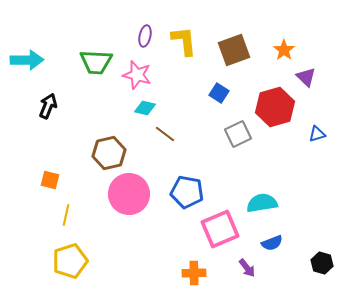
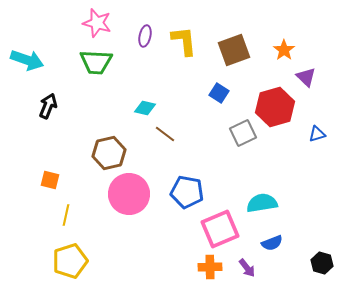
cyan arrow: rotated 20 degrees clockwise
pink star: moved 40 px left, 52 px up
gray square: moved 5 px right, 1 px up
orange cross: moved 16 px right, 6 px up
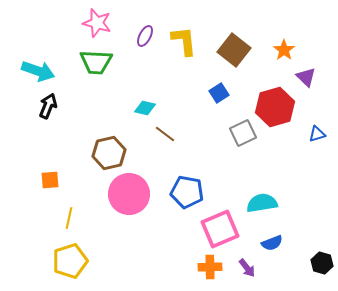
purple ellipse: rotated 15 degrees clockwise
brown square: rotated 32 degrees counterclockwise
cyan arrow: moved 11 px right, 11 px down
blue square: rotated 24 degrees clockwise
orange square: rotated 18 degrees counterclockwise
yellow line: moved 3 px right, 3 px down
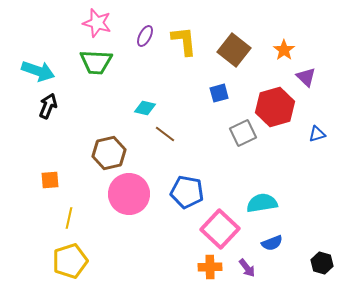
blue square: rotated 18 degrees clockwise
pink square: rotated 24 degrees counterclockwise
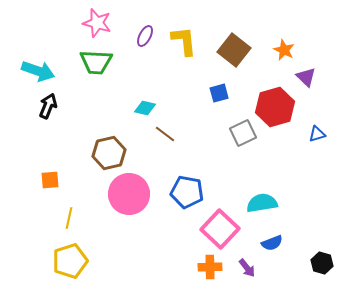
orange star: rotated 10 degrees counterclockwise
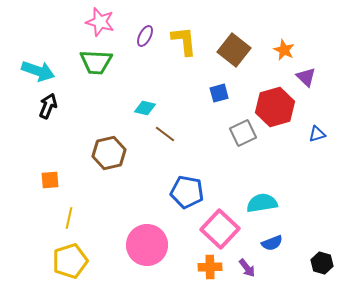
pink star: moved 3 px right, 1 px up
pink circle: moved 18 px right, 51 px down
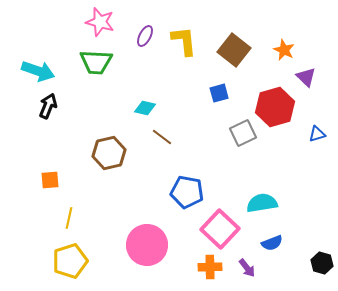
brown line: moved 3 px left, 3 px down
